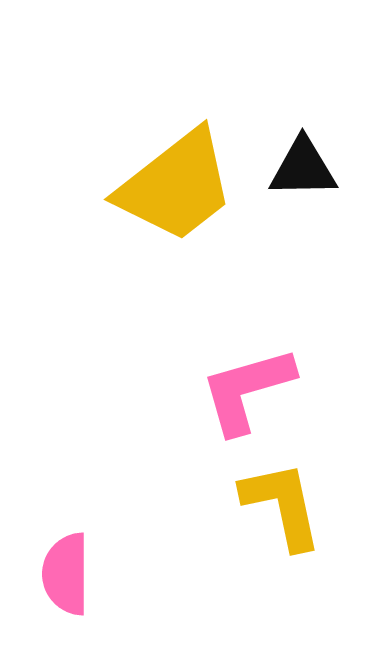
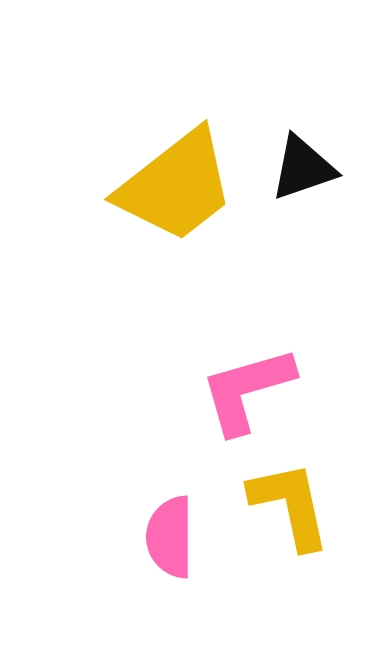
black triangle: rotated 18 degrees counterclockwise
yellow L-shape: moved 8 px right
pink semicircle: moved 104 px right, 37 px up
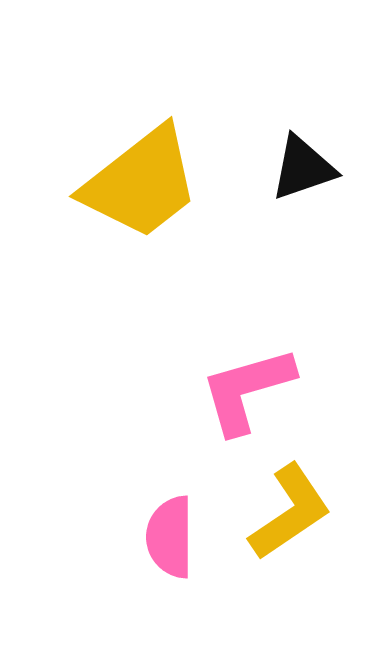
yellow trapezoid: moved 35 px left, 3 px up
yellow L-shape: moved 7 px down; rotated 68 degrees clockwise
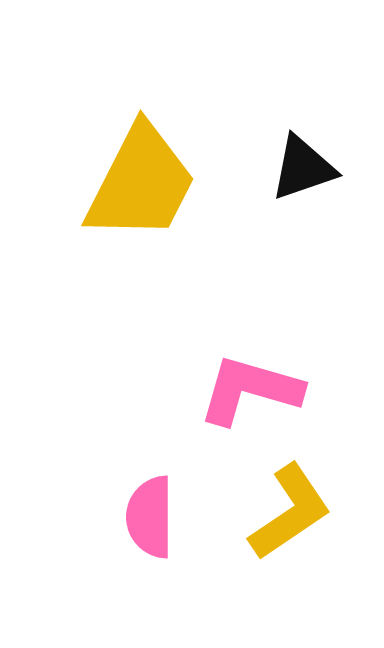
yellow trapezoid: rotated 25 degrees counterclockwise
pink L-shape: moved 3 px right; rotated 32 degrees clockwise
pink semicircle: moved 20 px left, 20 px up
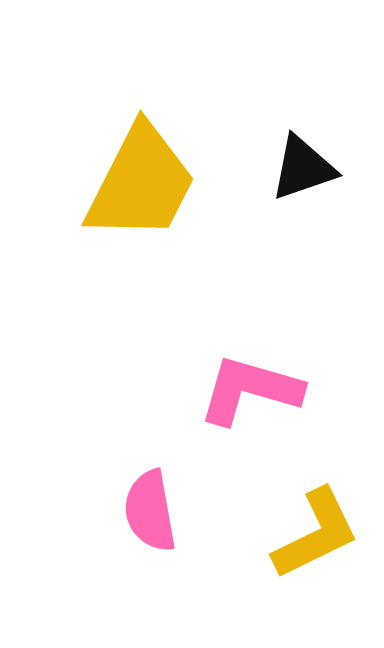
yellow L-shape: moved 26 px right, 22 px down; rotated 8 degrees clockwise
pink semicircle: moved 6 px up; rotated 10 degrees counterclockwise
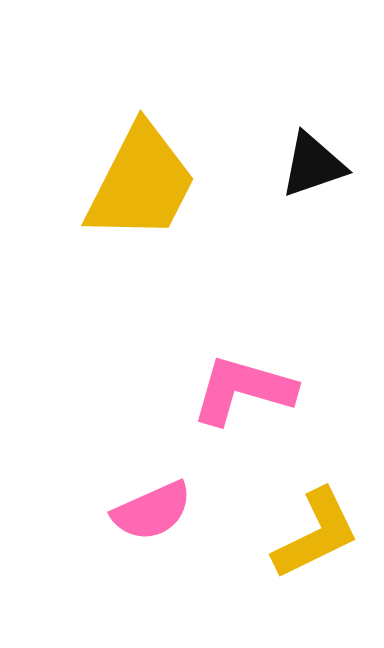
black triangle: moved 10 px right, 3 px up
pink L-shape: moved 7 px left
pink semicircle: moved 2 px right; rotated 104 degrees counterclockwise
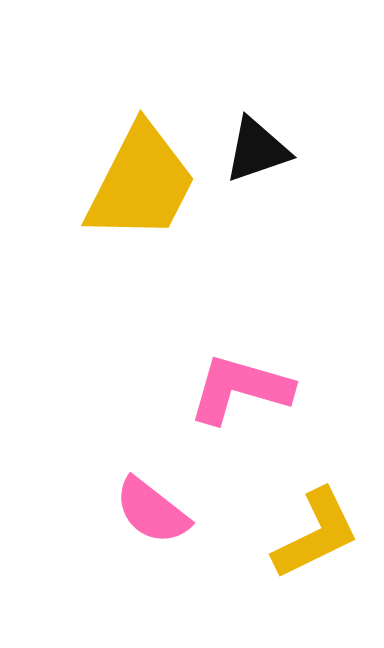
black triangle: moved 56 px left, 15 px up
pink L-shape: moved 3 px left, 1 px up
pink semicircle: rotated 62 degrees clockwise
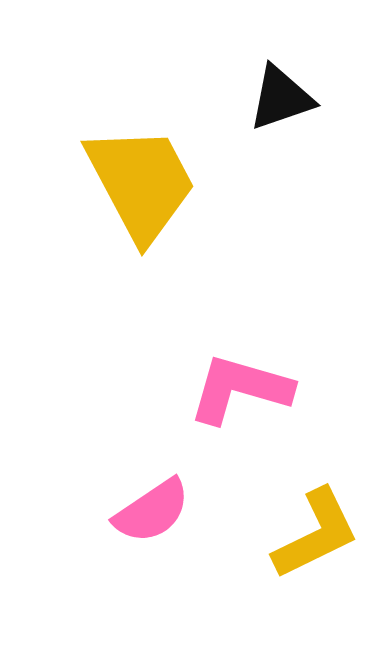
black triangle: moved 24 px right, 52 px up
yellow trapezoid: rotated 55 degrees counterclockwise
pink semicircle: rotated 72 degrees counterclockwise
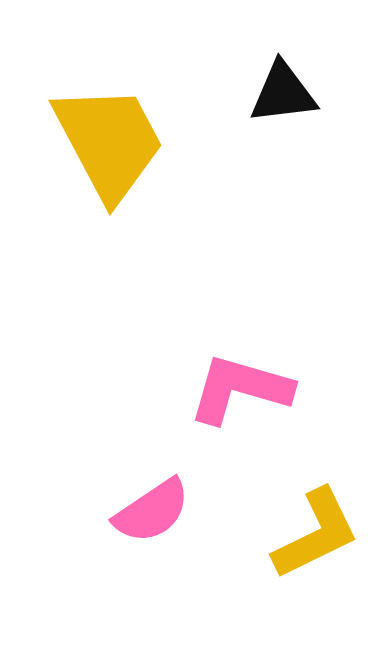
black triangle: moved 2 px right, 5 px up; rotated 12 degrees clockwise
yellow trapezoid: moved 32 px left, 41 px up
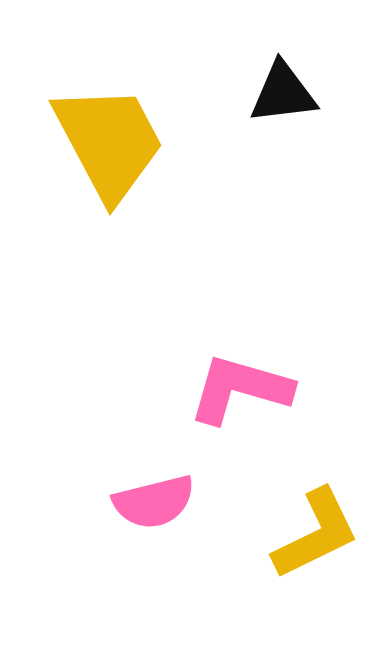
pink semicircle: moved 2 px right, 9 px up; rotated 20 degrees clockwise
